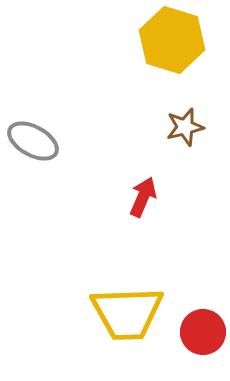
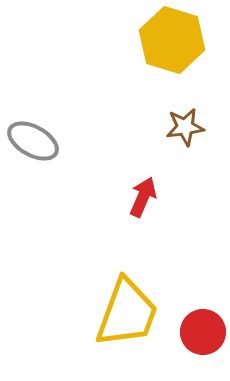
brown star: rotated 6 degrees clockwise
yellow trapezoid: rotated 68 degrees counterclockwise
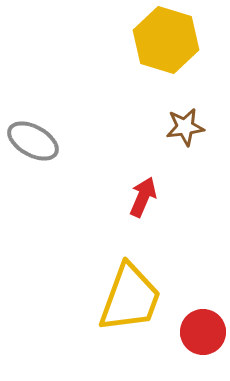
yellow hexagon: moved 6 px left
yellow trapezoid: moved 3 px right, 15 px up
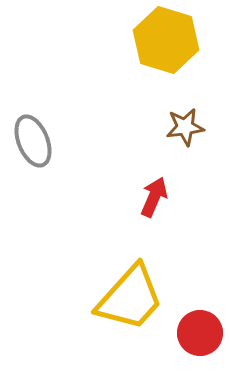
gray ellipse: rotated 39 degrees clockwise
red arrow: moved 11 px right
yellow trapezoid: rotated 22 degrees clockwise
red circle: moved 3 px left, 1 px down
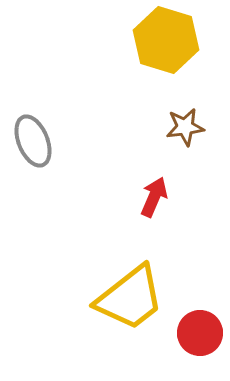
yellow trapezoid: rotated 10 degrees clockwise
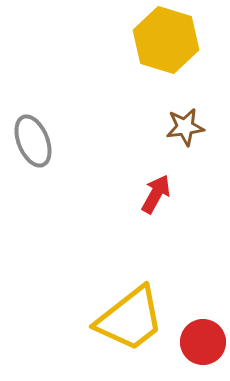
red arrow: moved 2 px right, 3 px up; rotated 6 degrees clockwise
yellow trapezoid: moved 21 px down
red circle: moved 3 px right, 9 px down
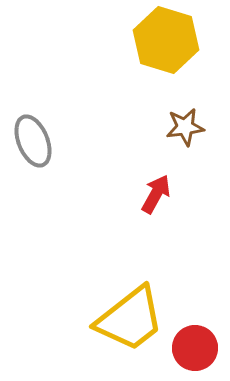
red circle: moved 8 px left, 6 px down
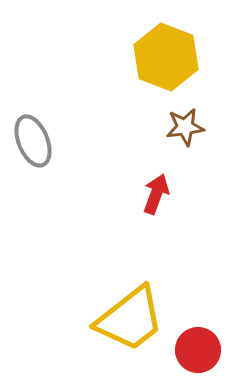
yellow hexagon: moved 17 px down; rotated 4 degrees clockwise
red arrow: rotated 9 degrees counterclockwise
red circle: moved 3 px right, 2 px down
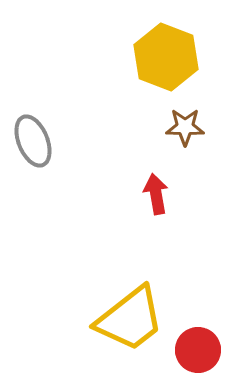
brown star: rotated 9 degrees clockwise
red arrow: rotated 30 degrees counterclockwise
